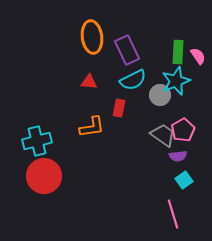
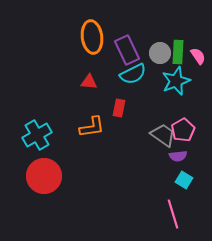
cyan semicircle: moved 6 px up
gray circle: moved 42 px up
cyan cross: moved 6 px up; rotated 16 degrees counterclockwise
cyan square: rotated 24 degrees counterclockwise
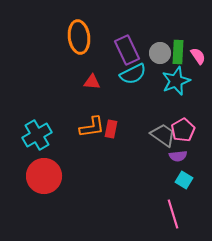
orange ellipse: moved 13 px left
red triangle: moved 3 px right
red rectangle: moved 8 px left, 21 px down
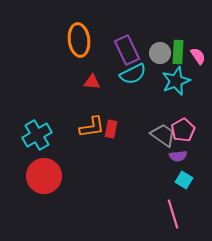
orange ellipse: moved 3 px down
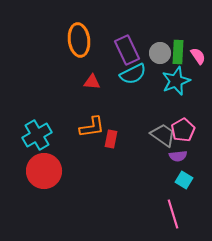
red rectangle: moved 10 px down
red circle: moved 5 px up
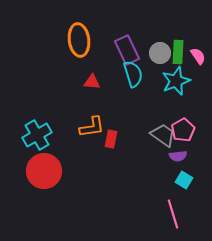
cyan semicircle: rotated 80 degrees counterclockwise
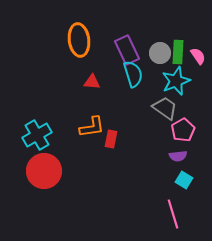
gray trapezoid: moved 2 px right, 27 px up
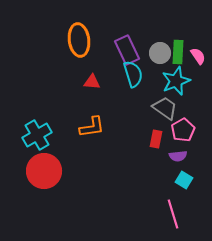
red rectangle: moved 45 px right
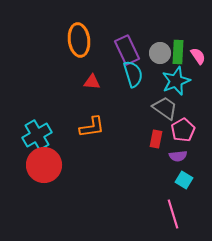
red circle: moved 6 px up
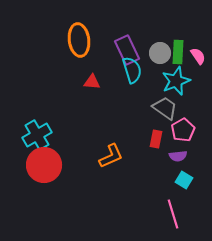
cyan semicircle: moved 1 px left, 4 px up
orange L-shape: moved 19 px right, 29 px down; rotated 16 degrees counterclockwise
